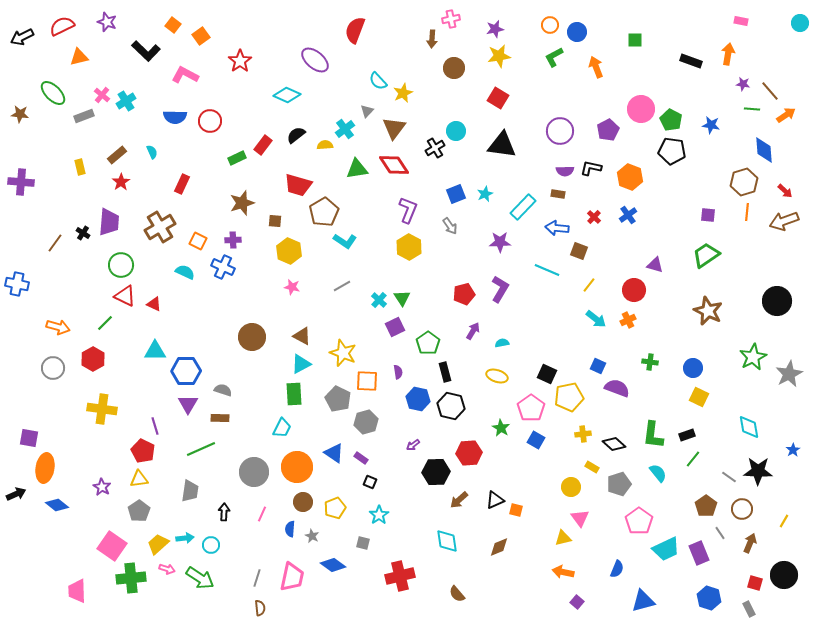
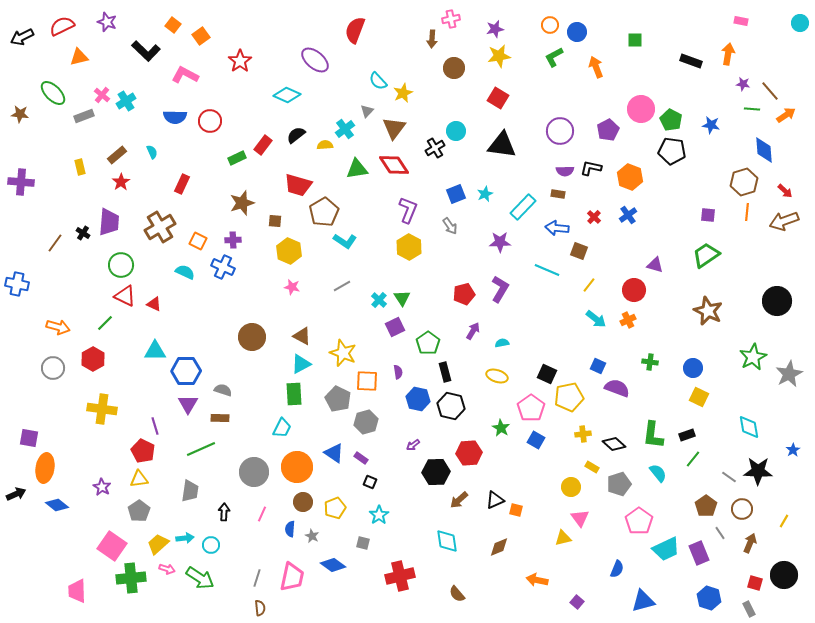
orange arrow at (563, 572): moved 26 px left, 8 px down
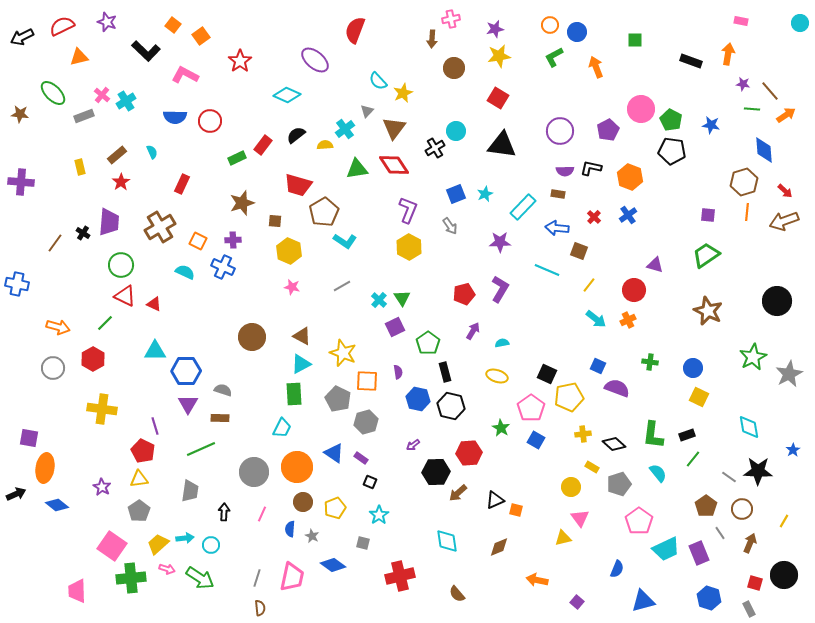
brown arrow at (459, 500): moved 1 px left, 7 px up
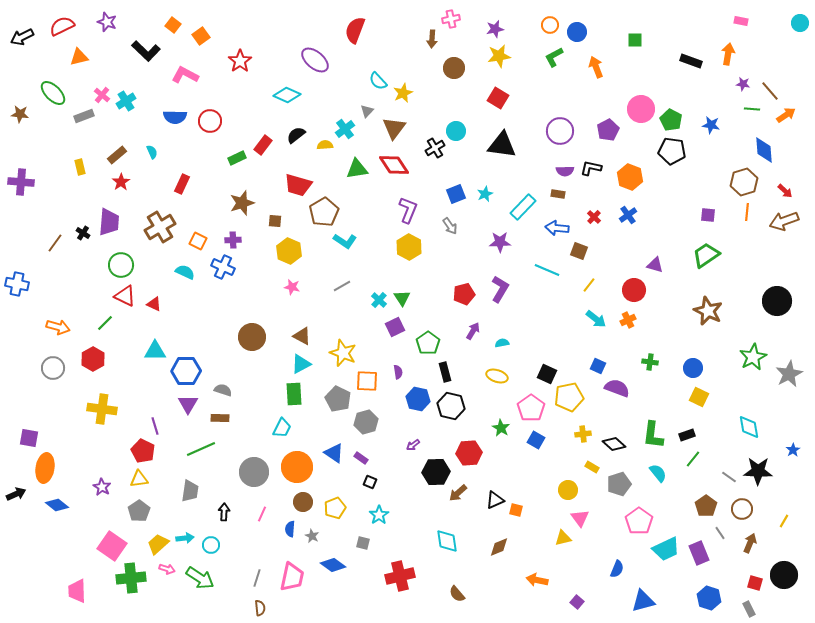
yellow circle at (571, 487): moved 3 px left, 3 px down
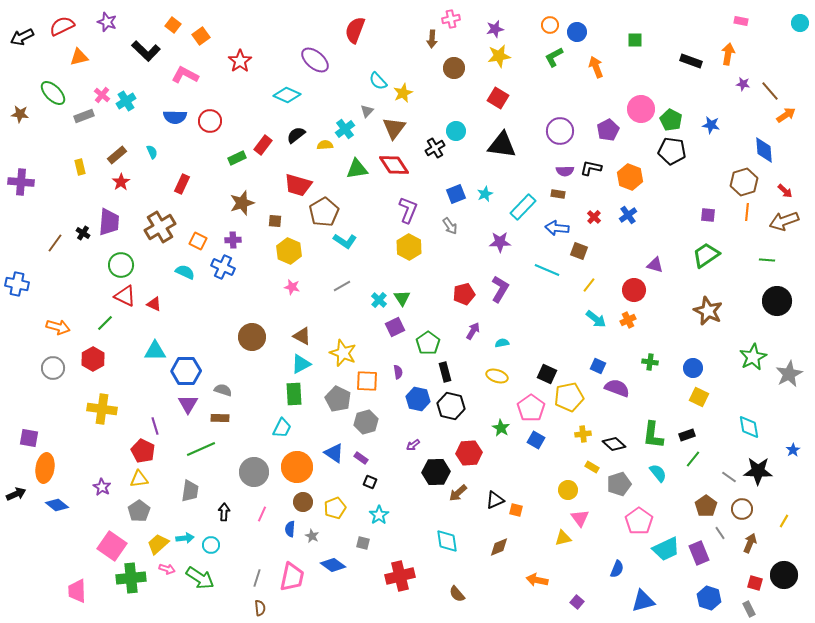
green line at (752, 109): moved 15 px right, 151 px down
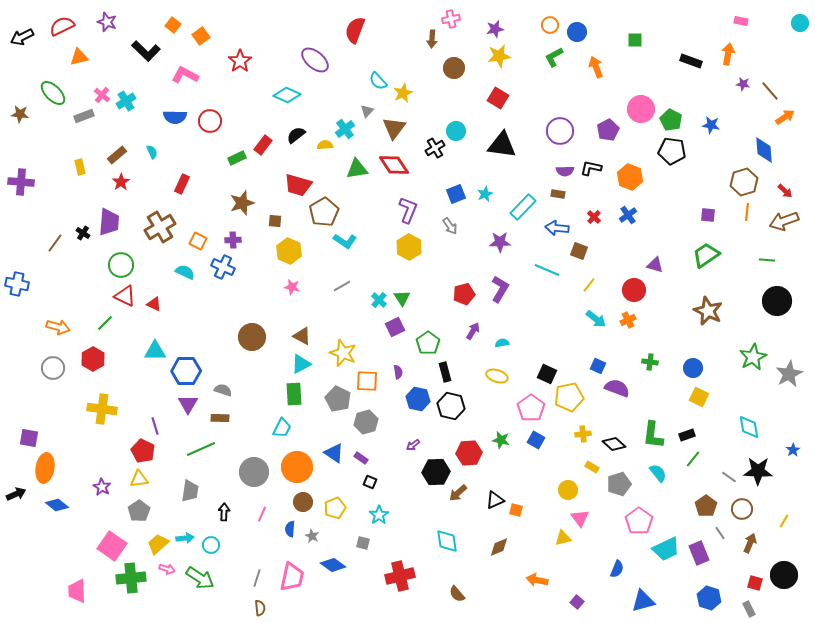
orange arrow at (786, 115): moved 1 px left, 2 px down
green star at (501, 428): moved 12 px down; rotated 18 degrees counterclockwise
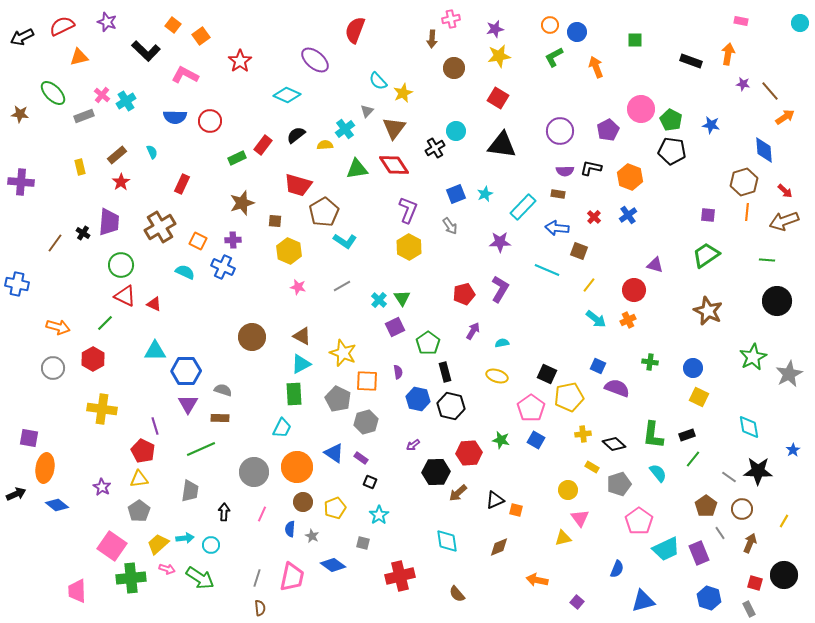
pink star at (292, 287): moved 6 px right
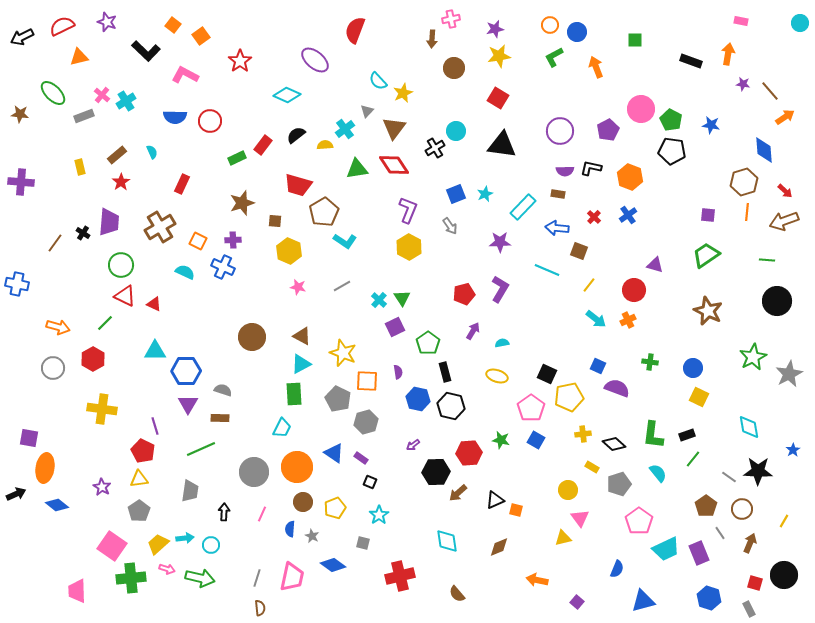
green arrow at (200, 578): rotated 20 degrees counterclockwise
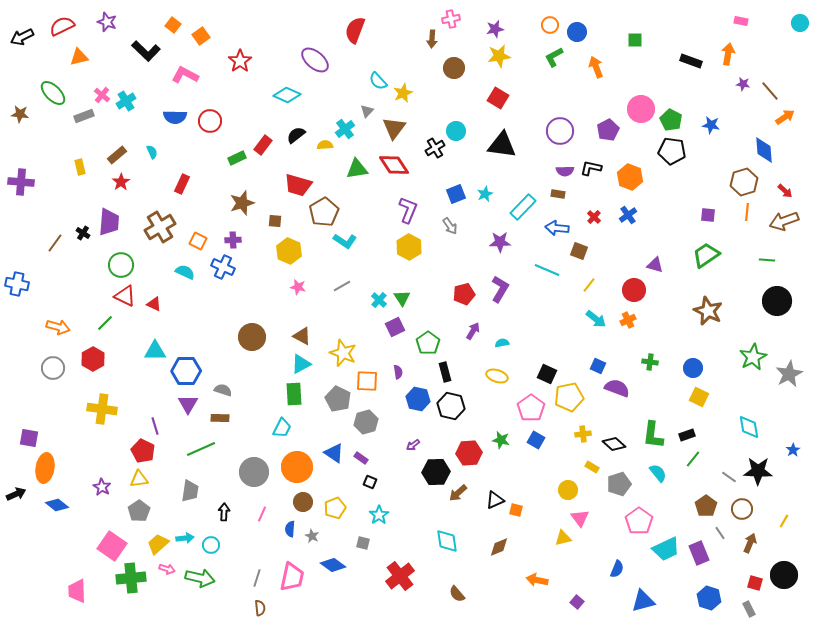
red cross at (400, 576): rotated 24 degrees counterclockwise
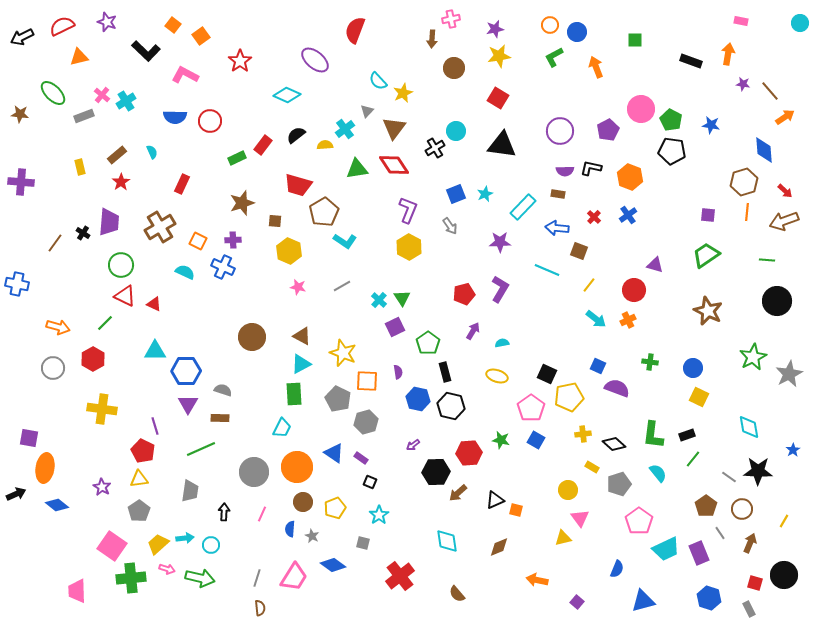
pink trapezoid at (292, 577): moved 2 px right; rotated 20 degrees clockwise
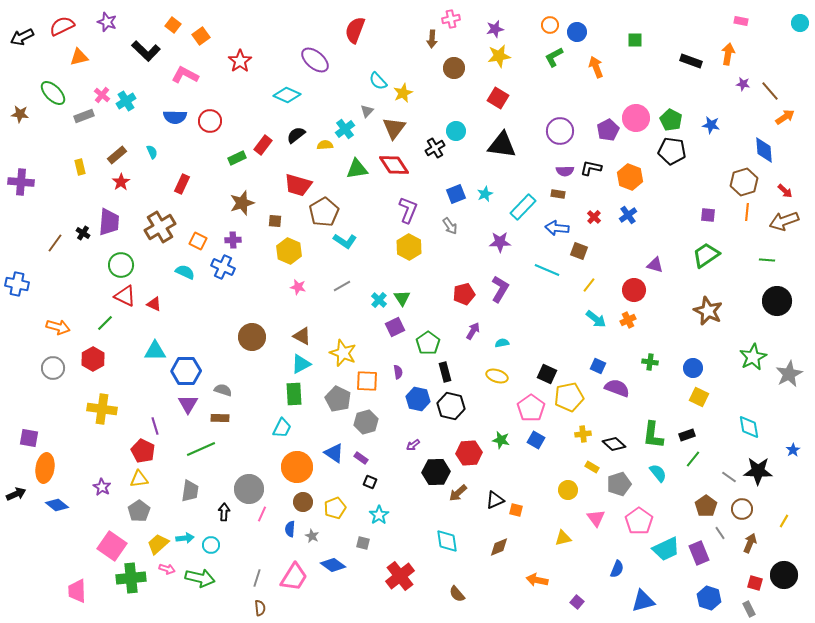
pink circle at (641, 109): moved 5 px left, 9 px down
gray circle at (254, 472): moved 5 px left, 17 px down
pink triangle at (580, 518): moved 16 px right
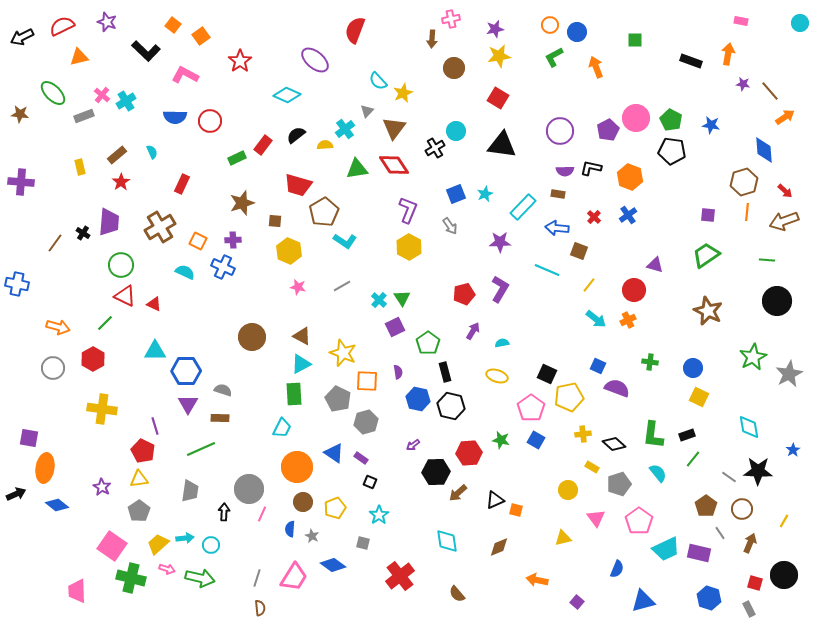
purple rectangle at (699, 553): rotated 55 degrees counterclockwise
green cross at (131, 578): rotated 20 degrees clockwise
